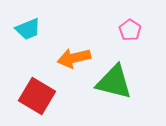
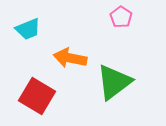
pink pentagon: moved 9 px left, 13 px up
orange arrow: moved 4 px left; rotated 24 degrees clockwise
green triangle: rotated 51 degrees counterclockwise
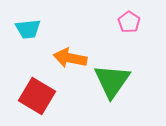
pink pentagon: moved 8 px right, 5 px down
cyan trapezoid: rotated 16 degrees clockwise
green triangle: moved 2 px left, 1 px up; rotated 18 degrees counterclockwise
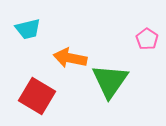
pink pentagon: moved 18 px right, 17 px down
cyan trapezoid: rotated 8 degrees counterclockwise
green triangle: moved 2 px left
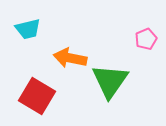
pink pentagon: moved 1 px left; rotated 15 degrees clockwise
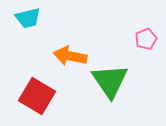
cyan trapezoid: moved 11 px up
orange arrow: moved 2 px up
green triangle: rotated 9 degrees counterclockwise
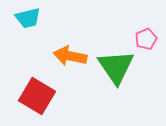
green triangle: moved 6 px right, 14 px up
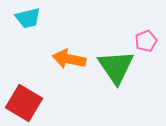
pink pentagon: moved 2 px down
orange arrow: moved 1 px left, 3 px down
red square: moved 13 px left, 7 px down
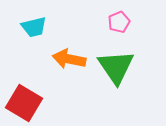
cyan trapezoid: moved 6 px right, 9 px down
pink pentagon: moved 27 px left, 19 px up
